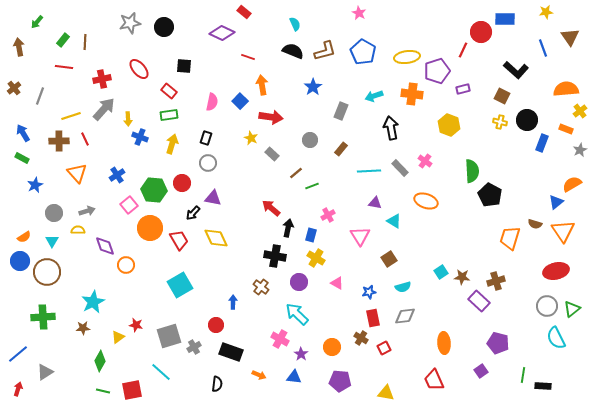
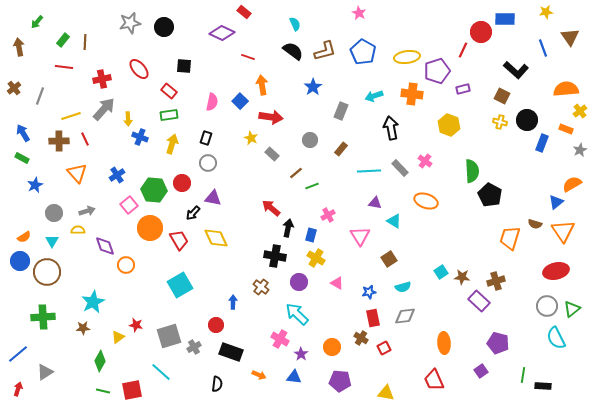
black semicircle at (293, 51): rotated 15 degrees clockwise
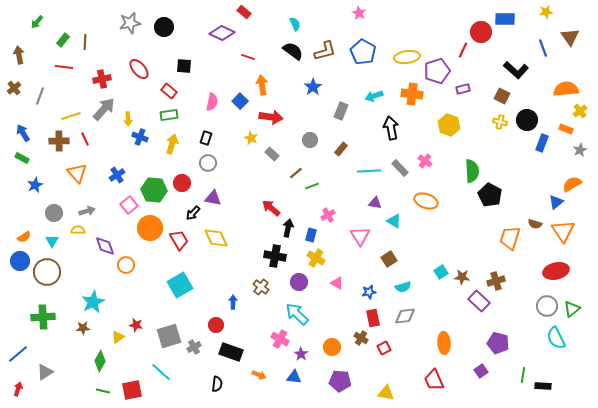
brown arrow at (19, 47): moved 8 px down
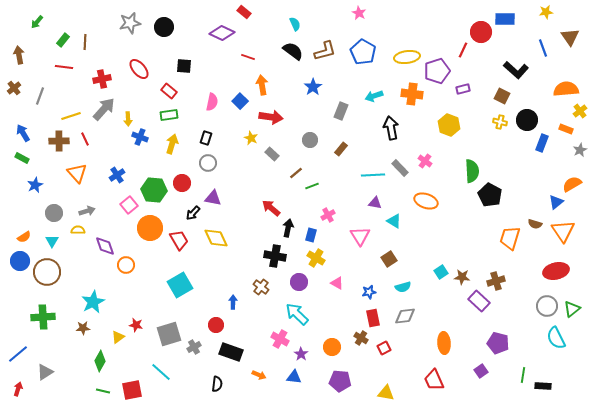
cyan line at (369, 171): moved 4 px right, 4 px down
gray square at (169, 336): moved 2 px up
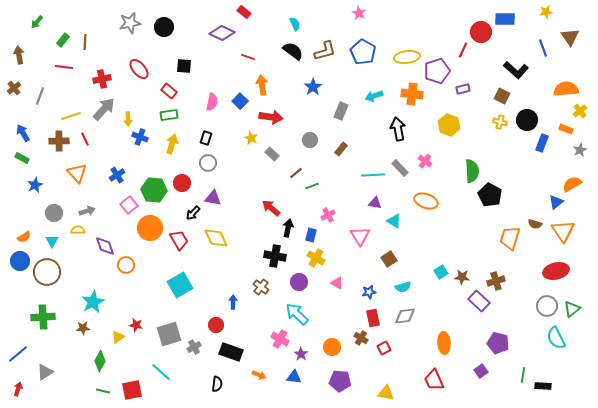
black arrow at (391, 128): moved 7 px right, 1 px down
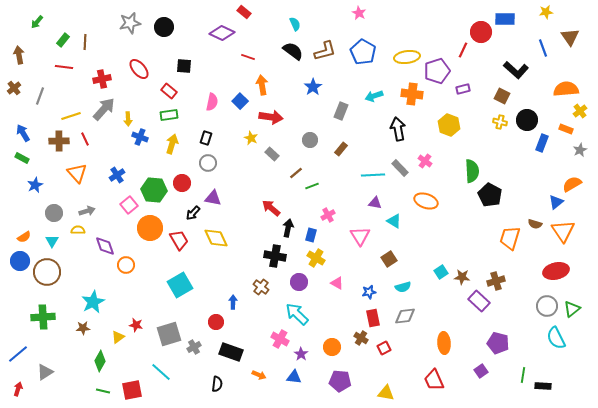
red circle at (216, 325): moved 3 px up
